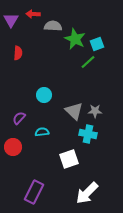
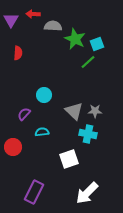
purple semicircle: moved 5 px right, 4 px up
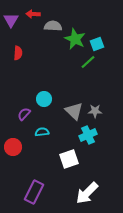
cyan circle: moved 4 px down
cyan cross: moved 1 px down; rotated 36 degrees counterclockwise
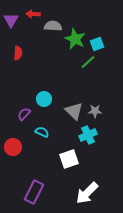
cyan semicircle: rotated 32 degrees clockwise
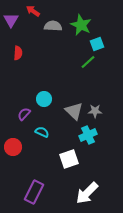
red arrow: moved 3 px up; rotated 32 degrees clockwise
green star: moved 6 px right, 14 px up
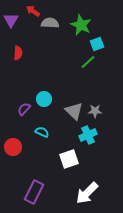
gray semicircle: moved 3 px left, 3 px up
purple semicircle: moved 5 px up
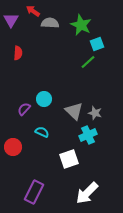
gray star: moved 2 px down; rotated 16 degrees clockwise
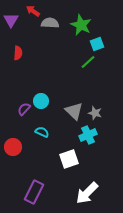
cyan circle: moved 3 px left, 2 px down
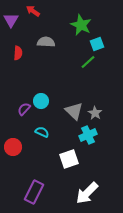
gray semicircle: moved 4 px left, 19 px down
gray star: rotated 16 degrees clockwise
